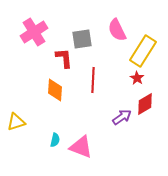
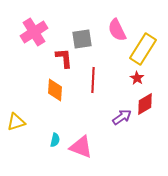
yellow rectangle: moved 2 px up
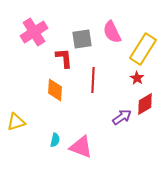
pink semicircle: moved 5 px left, 2 px down
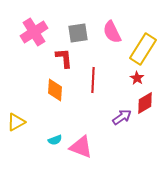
gray square: moved 4 px left, 6 px up
red diamond: moved 1 px up
yellow triangle: rotated 12 degrees counterclockwise
cyan semicircle: rotated 56 degrees clockwise
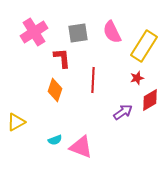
yellow rectangle: moved 1 px right, 3 px up
red L-shape: moved 2 px left
red star: rotated 24 degrees clockwise
orange diamond: rotated 15 degrees clockwise
red diamond: moved 5 px right, 3 px up
purple arrow: moved 1 px right, 5 px up
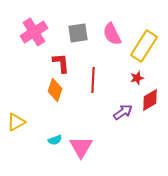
pink semicircle: moved 2 px down
red L-shape: moved 1 px left, 5 px down
pink triangle: rotated 40 degrees clockwise
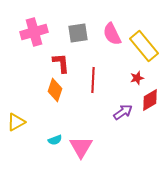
pink cross: rotated 16 degrees clockwise
yellow rectangle: rotated 72 degrees counterclockwise
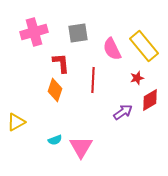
pink semicircle: moved 15 px down
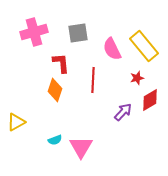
purple arrow: rotated 12 degrees counterclockwise
